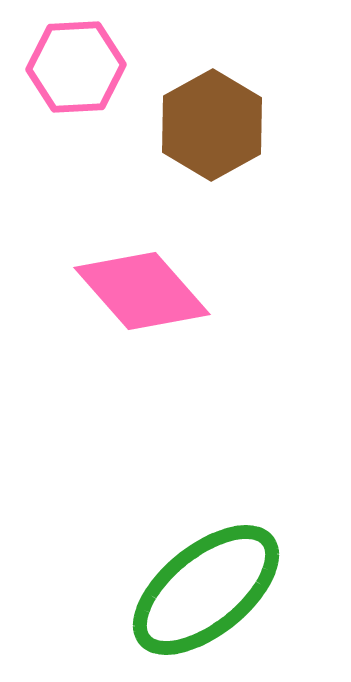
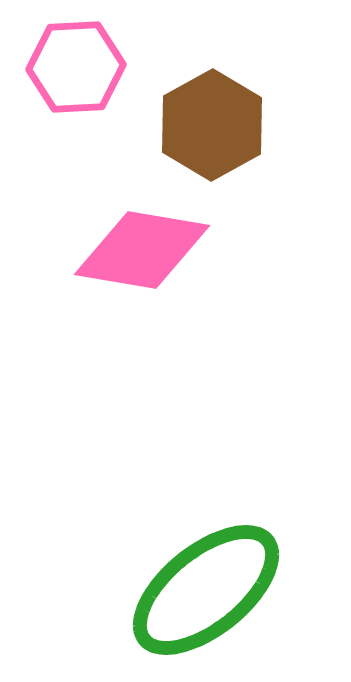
pink diamond: moved 41 px up; rotated 39 degrees counterclockwise
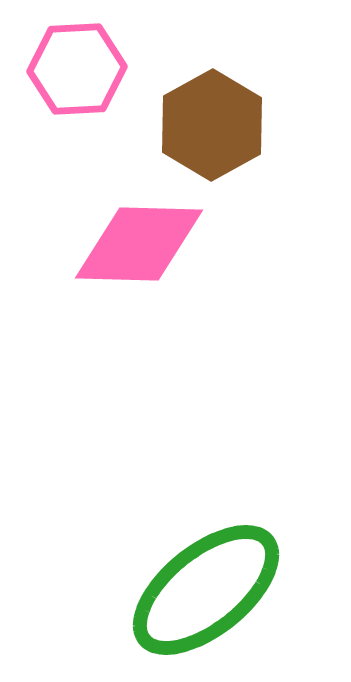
pink hexagon: moved 1 px right, 2 px down
pink diamond: moved 3 px left, 6 px up; rotated 8 degrees counterclockwise
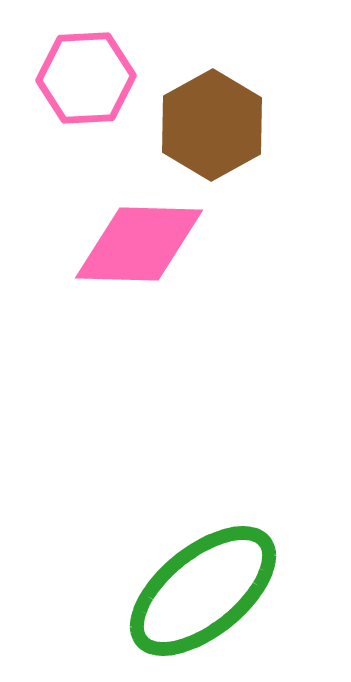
pink hexagon: moved 9 px right, 9 px down
green ellipse: moved 3 px left, 1 px down
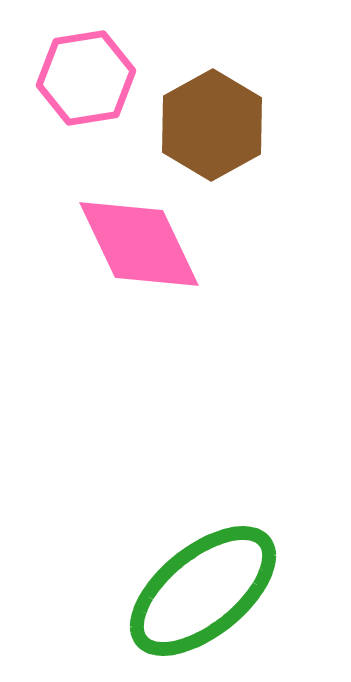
pink hexagon: rotated 6 degrees counterclockwise
pink diamond: rotated 63 degrees clockwise
